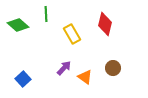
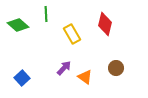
brown circle: moved 3 px right
blue square: moved 1 px left, 1 px up
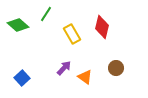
green line: rotated 35 degrees clockwise
red diamond: moved 3 px left, 3 px down
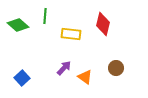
green line: moved 1 px left, 2 px down; rotated 28 degrees counterclockwise
red diamond: moved 1 px right, 3 px up
yellow rectangle: moved 1 px left; rotated 54 degrees counterclockwise
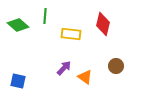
brown circle: moved 2 px up
blue square: moved 4 px left, 3 px down; rotated 35 degrees counterclockwise
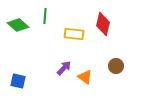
yellow rectangle: moved 3 px right
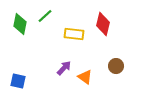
green line: rotated 42 degrees clockwise
green diamond: moved 2 px right, 1 px up; rotated 60 degrees clockwise
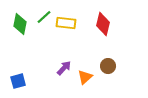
green line: moved 1 px left, 1 px down
yellow rectangle: moved 8 px left, 11 px up
brown circle: moved 8 px left
orange triangle: rotated 42 degrees clockwise
blue square: rotated 28 degrees counterclockwise
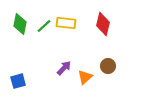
green line: moved 9 px down
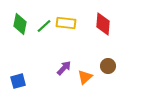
red diamond: rotated 10 degrees counterclockwise
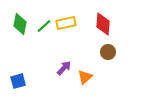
yellow rectangle: rotated 18 degrees counterclockwise
brown circle: moved 14 px up
